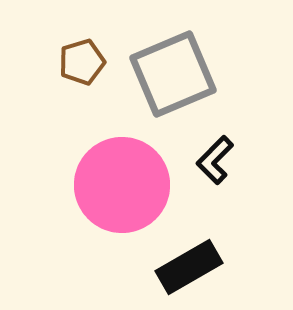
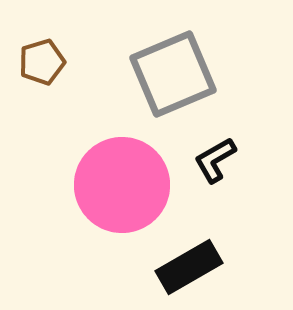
brown pentagon: moved 40 px left
black L-shape: rotated 15 degrees clockwise
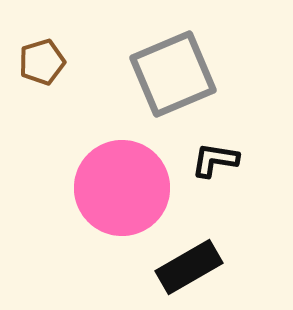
black L-shape: rotated 39 degrees clockwise
pink circle: moved 3 px down
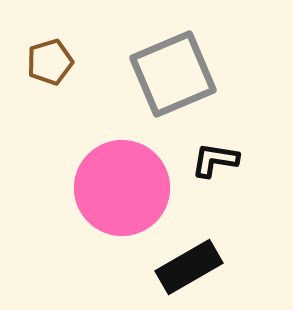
brown pentagon: moved 8 px right
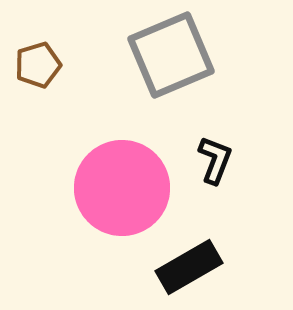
brown pentagon: moved 12 px left, 3 px down
gray square: moved 2 px left, 19 px up
black L-shape: rotated 102 degrees clockwise
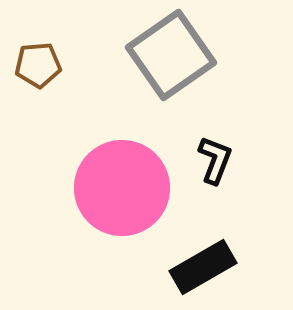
gray square: rotated 12 degrees counterclockwise
brown pentagon: rotated 12 degrees clockwise
black rectangle: moved 14 px right
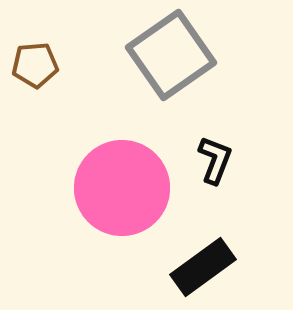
brown pentagon: moved 3 px left
black rectangle: rotated 6 degrees counterclockwise
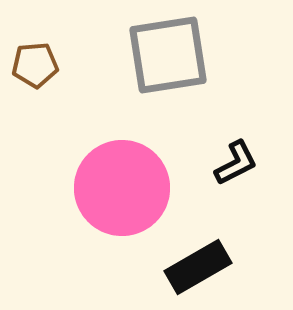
gray square: moved 3 px left; rotated 26 degrees clockwise
black L-shape: moved 21 px right, 3 px down; rotated 42 degrees clockwise
black rectangle: moved 5 px left; rotated 6 degrees clockwise
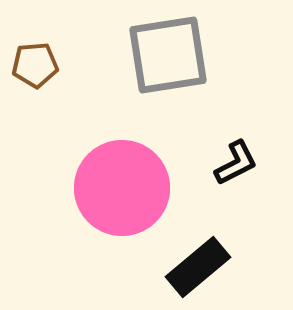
black rectangle: rotated 10 degrees counterclockwise
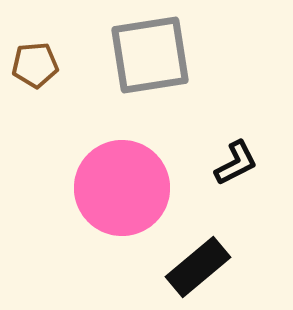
gray square: moved 18 px left
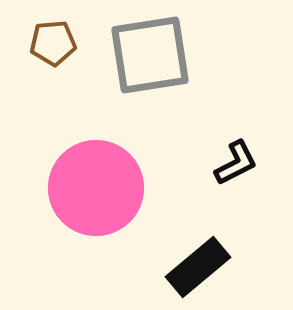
brown pentagon: moved 18 px right, 22 px up
pink circle: moved 26 px left
